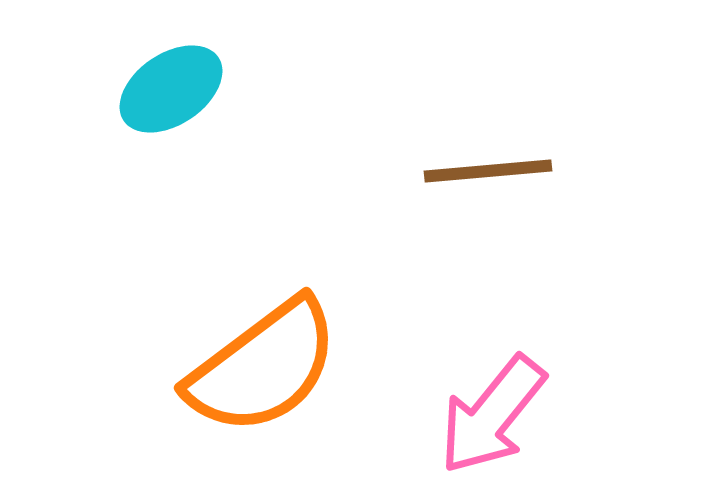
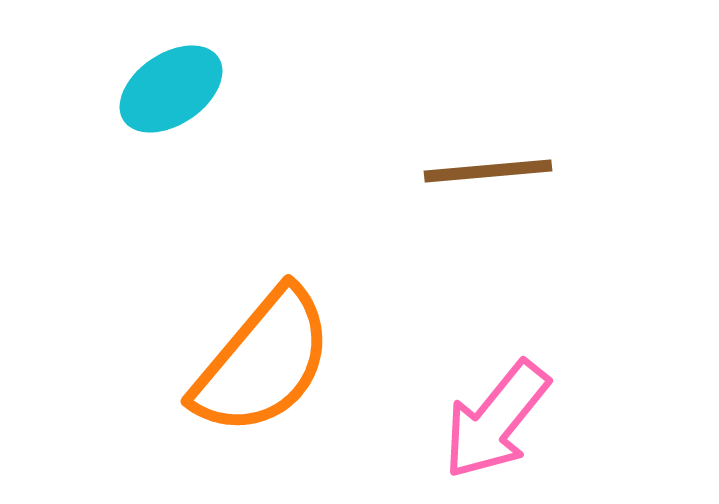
orange semicircle: moved 5 px up; rotated 13 degrees counterclockwise
pink arrow: moved 4 px right, 5 px down
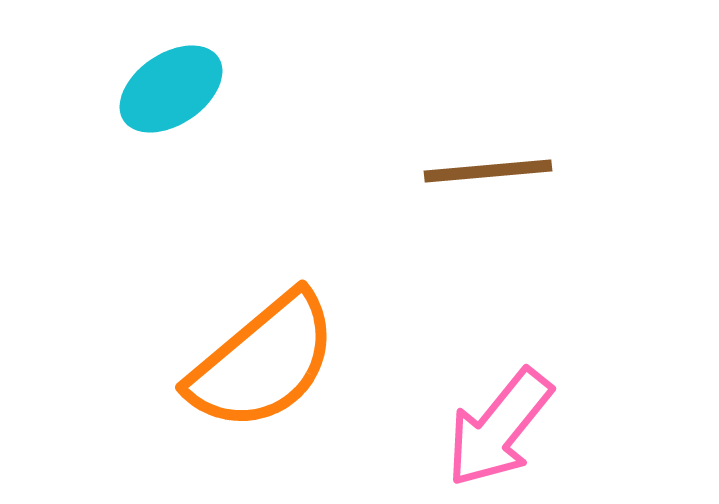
orange semicircle: rotated 10 degrees clockwise
pink arrow: moved 3 px right, 8 px down
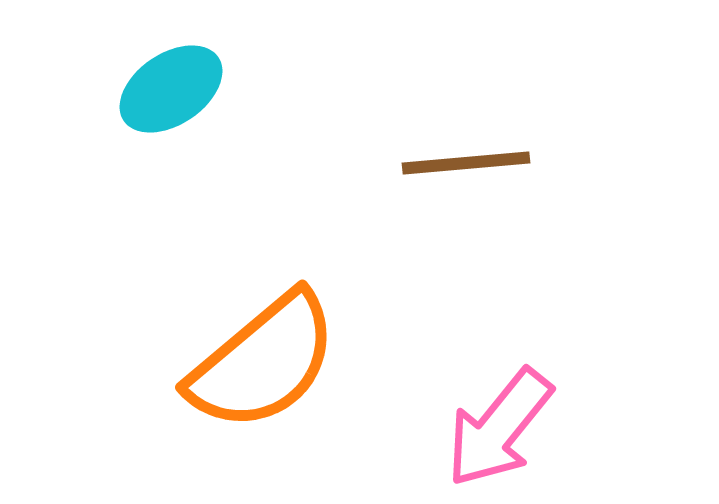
brown line: moved 22 px left, 8 px up
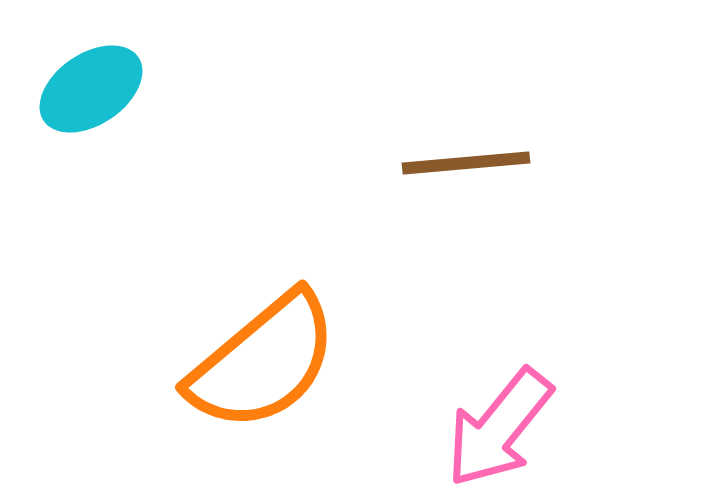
cyan ellipse: moved 80 px left
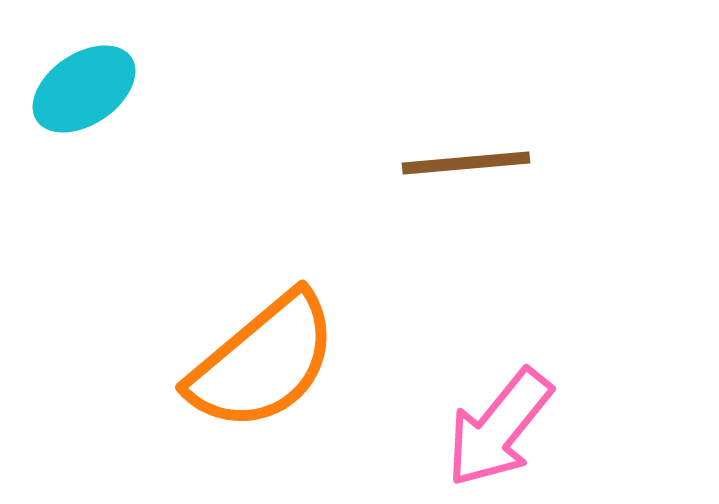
cyan ellipse: moved 7 px left
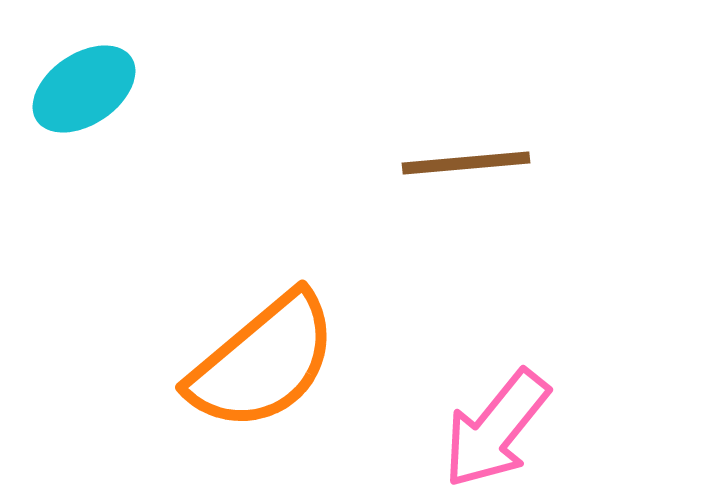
pink arrow: moved 3 px left, 1 px down
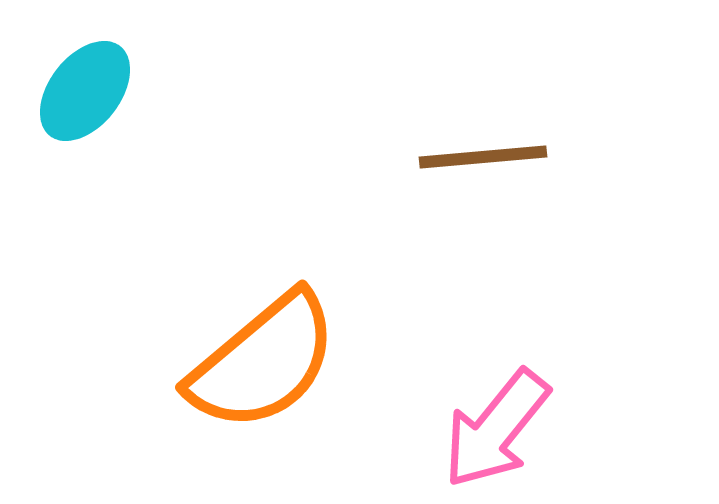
cyan ellipse: moved 1 px right, 2 px down; rotated 18 degrees counterclockwise
brown line: moved 17 px right, 6 px up
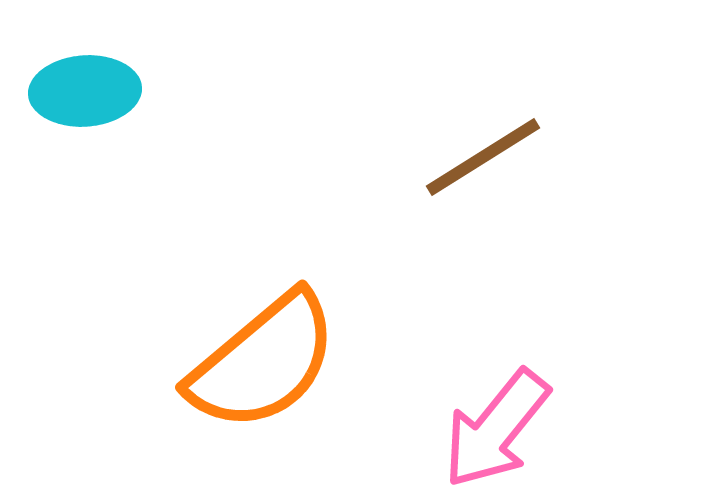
cyan ellipse: rotated 48 degrees clockwise
brown line: rotated 27 degrees counterclockwise
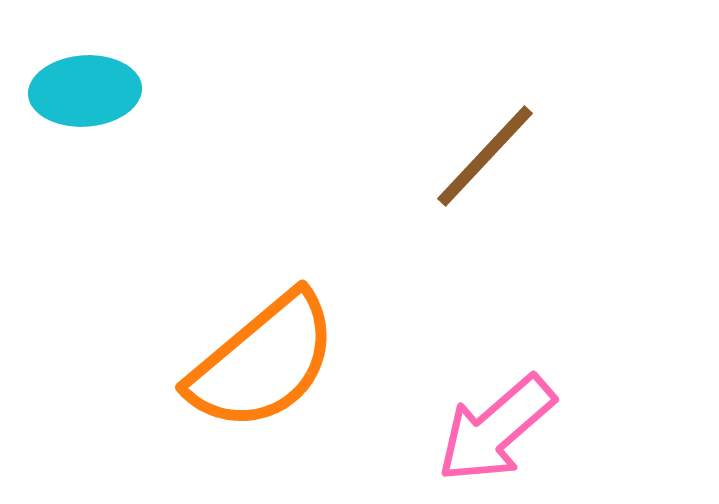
brown line: moved 2 px right, 1 px up; rotated 15 degrees counterclockwise
pink arrow: rotated 10 degrees clockwise
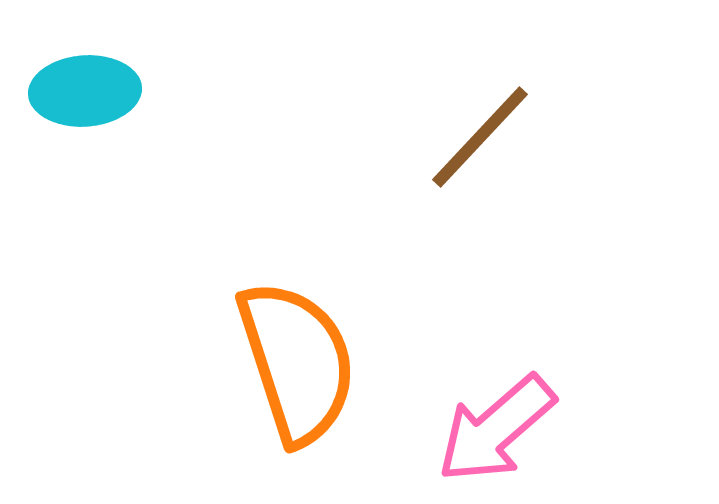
brown line: moved 5 px left, 19 px up
orange semicircle: moved 34 px right; rotated 68 degrees counterclockwise
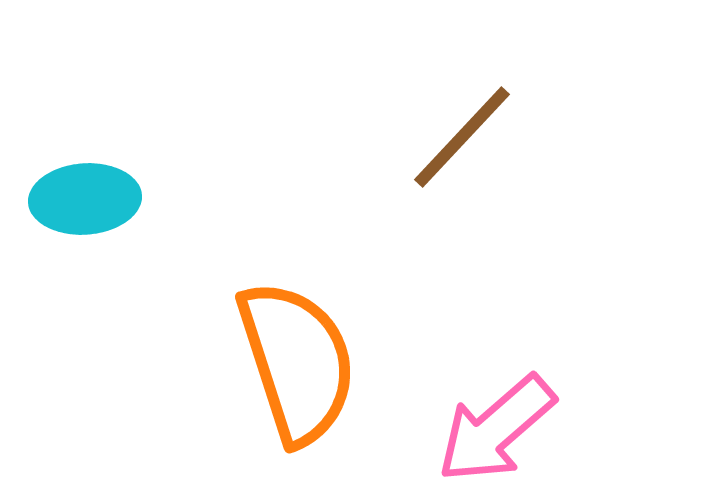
cyan ellipse: moved 108 px down
brown line: moved 18 px left
